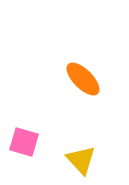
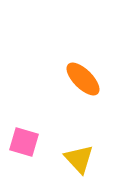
yellow triangle: moved 2 px left, 1 px up
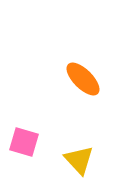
yellow triangle: moved 1 px down
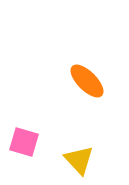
orange ellipse: moved 4 px right, 2 px down
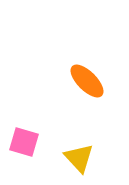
yellow triangle: moved 2 px up
